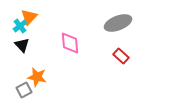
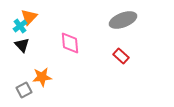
gray ellipse: moved 5 px right, 3 px up
orange star: moved 5 px right; rotated 18 degrees counterclockwise
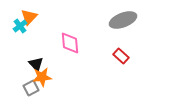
black triangle: moved 14 px right, 19 px down
gray square: moved 7 px right, 2 px up
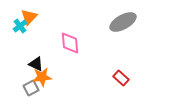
gray ellipse: moved 2 px down; rotated 8 degrees counterclockwise
red rectangle: moved 22 px down
black triangle: rotated 21 degrees counterclockwise
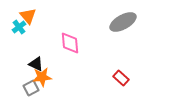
orange triangle: moved 1 px left, 1 px up; rotated 24 degrees counterclockwise
cyan cross: moved 1 px left, 1 px down
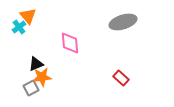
gray ellipse: rotated 12 degrees clockwise
black triangle: rotated 49 degrees counterclockwise
